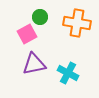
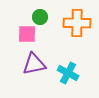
orange cross: rotated 8 degrees counterclockwise
pink square: rotated 30 degrees clockwise
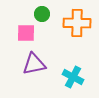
green circle: moved 2 px right, 3 px up
pink square: moved 1 px left, 1 px up
cyan cross: moved 5 px right, 4 px down
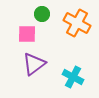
orange cross: rotated 28 degrees clockwise
pink square: moved 1 px right, 1 px down
purple triangle: rotated 25 degrees counterclockwise
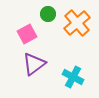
green circle: moved 6 px right
orange cross: rotated 20 degrees clockwise
pink square: rotated 30 degrees counterclockwise
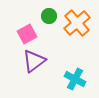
green circle: moved 1 px right, 2 px down
purple triangle: moved 3 px up
cyan cross: moved 2 px right, 2 px down
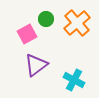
green circle: moved 3 px left, 3 px down
purple triangle: moved 2 px right, 4 px down
cyan cross: moved 1 px left, 1 px down
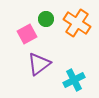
orange cross: rotated 16 degrees counterclockwise
purple triangle: moved 3 px right, 1 px up
cyan cross: rotated 35 degrees clockwise
